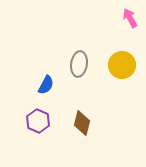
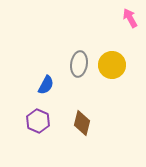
yellow circle: moved 10 px left
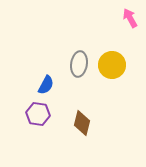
purple hexagon: moved 7 px up; rotated 15 degrees counterclockwise
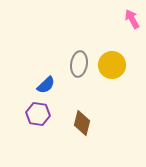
pink arrow: moved 2 px right, 1 px down
blue semicircle: rotated 18 degrees clockwise
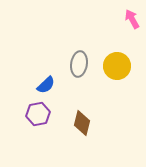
yellow circle: moved 5 px right, 1 px down
purple hexagon: rotated 20 degrees counterclockwise
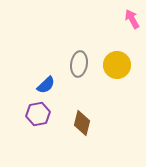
yellow circle: moved 1 px up
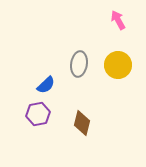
pink arrow: moved 14 px left, 1 px down
yellow circle: moved 1 px right
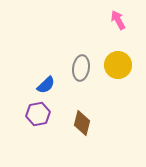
gray ellipse: moved 2 px right, 4 px down
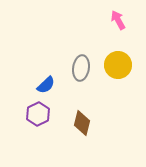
purple hexagon: rotated 15 degrees counterclockwise
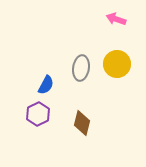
pink arrow: moved 2 px left, 1 px up; rotated 42 degrees counterclockwise
yellow circle: moved 1 px left, 1 px up
blue semicircle: rotated 18 degrees counterclockwise
